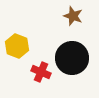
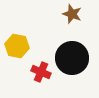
brown star: moved 1 px left, 2 px up
yellow hexagon: rotated 10 degrees counterclockwise
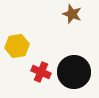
yellow hexagon: rotated 20 degrees counterclockwise
black circle: moved 2 px right, 14 px down
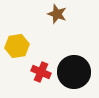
brown star: moved 15 px left
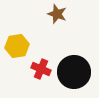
red cross: moved 3 px up
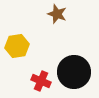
red cross: moved 12 px down
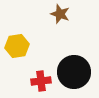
brown star: moved 3 px right
red cross: rotated 30 degrees counterclockwise
